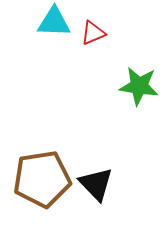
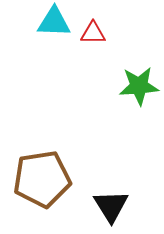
red triangle: rotated 24 degrees clockwise
green star: rotated 12 degrees counterclockwise
black triangle: moved 15 px right, 22 px down; rotated 12 degrees clockwise
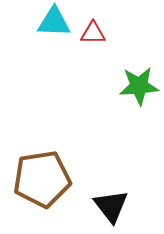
black triangle: rotated 6 degrees counterclockwise
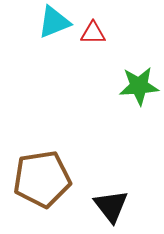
cyan triangle: rotated 24 degrees counterclockwise
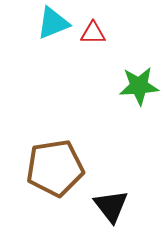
cyan triangle: moved 1 px left, 1 px down
brown pentagon: moved 13 px right, 11 px up
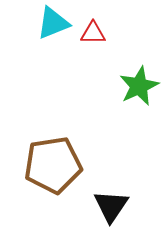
green star: rotated 21 degrees counterclockwise
brown pentagon: moved 2 px left, 3 px up
black triangle: rotated 12 degrees clockwise
